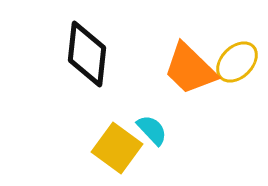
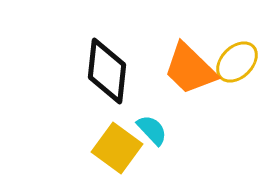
black diamond: moved 20 px right, 17 px down
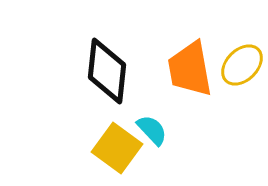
yellow ellipse: moved 5 px right, 3 px down
orange trapezoid: rotated 36 degrees clockwise
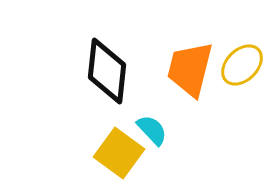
orange trapezoid: rotated 24 degrees clockwise
yellow square: moved 2 px right, 5 px down
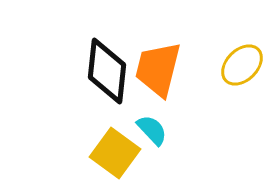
orange trapezoid: moved 32 px left
yellow square: moved 4 px left
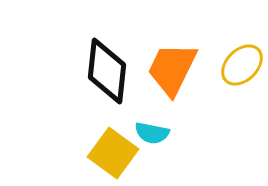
orange trapezoid: moved 14 px right; rotated 12 degrees clockwise
cyan semicircle: moved 3 px down; rotated 144 degrees clockwise
yellow square: moved 2 px left
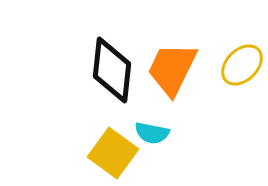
black diamond: moved 5 px right, 1 px up
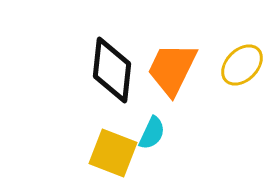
cyan semicircle: rotated 76 degrees counterclockwise
yellow square: rotated 15 degrees counterclockwise
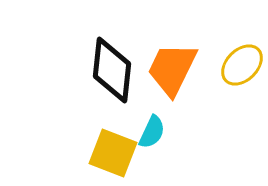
cyan semicircle: moved 1 px up
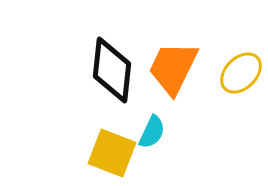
yellow ellipse: moved 1 px left, 8 px down
orange trapezoid: moved 1 px right, 1 px up
yellow square: moved 1 px left
